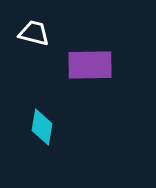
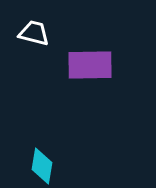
cyan diamond: moved 39 px down
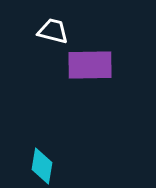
white trapezoid: moved 19 px right, 2 px up
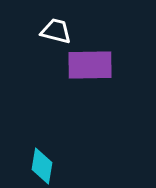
white trapezoid: moved 3 px right
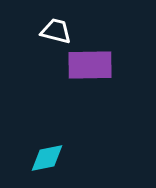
cyan diamond: moved 5 px right, 8 px up; rotated 69 degrees clockwise
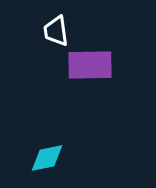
white trapezoid: rotated 112 degrees counterclockwise
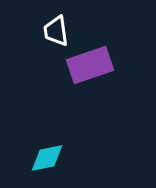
purple rectangle: rotated 18 degrees counterclockwise
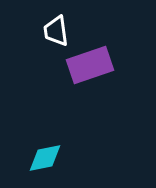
cyan diamond: moved 2 px left
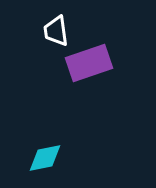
purple rectangle: moved 1 px left, 2 px up
